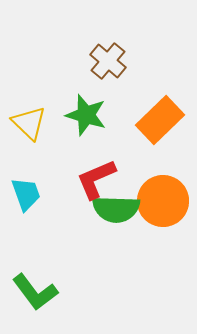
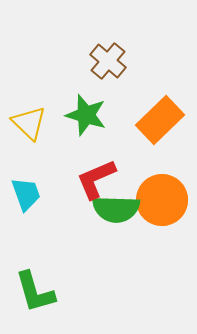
orange circle: moved 1 px left, 1 px up
green L-shape: rotated 21 degrees clockwise
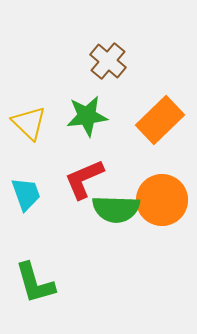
green star: moved 1 px right, 1 px down; rotated 24 degrees counterclockwise
red L-shape: moved 12 px left
green L-shape: moved 9 px up
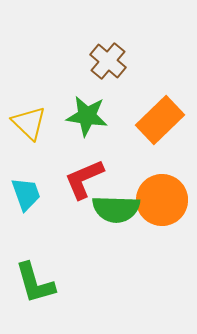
green star: rotated 15 degrees clockwise
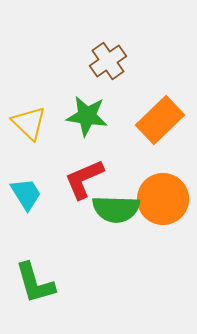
brown cross: rotated 15 degrees clockwise
cyan trapezoid: rotated 12 degrees counterclockwise
orange circle: moved 1 px right, 1 px up
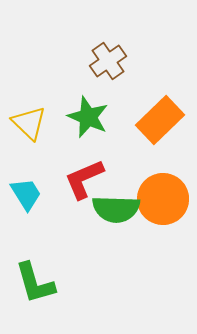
green star: moved 1 px right, 1 px down; rotated 15 degrees clockwise
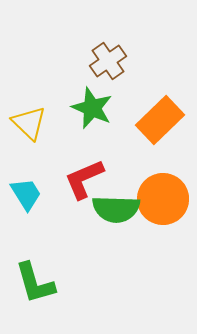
green star: moved 4 px right, 9 px up
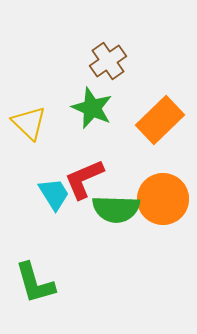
cyan trapezoid: moved 28 px right
